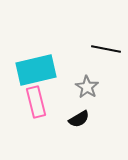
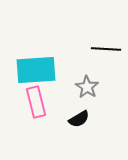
black line: rotated 8 degrees counterclockwise
cyan rectangle: rotated 9 degrees clockwise
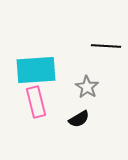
black line: moved 3 px up
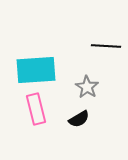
pink rectangle: moved 7 px down
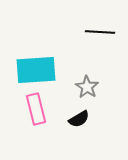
black line: moved 6 px left, 14 px up
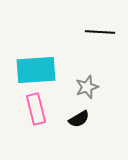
gray star: rotated 20 degrees clockwise
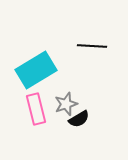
black line: moved 8 px left, 14 px down
cyan rectangle: rotated 27 degrees counterclockwise
gray star: moved 21 px left, 17 px down
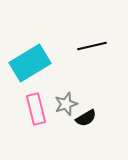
black line: rotated 16 degrees counterclockwise
cyan rectangle: moved 6 px left, 7 px up
black semicircle: moved 7 px right, 1 px up
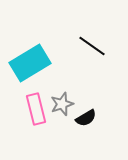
black line: rotated 48 degrees clockwise
gray star: moved 4 px left
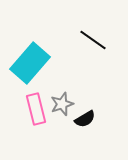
black line: moved 1 px right, 6 px up
cyan rectangle: rotated 18 degrees counterclockwise
black semicircle: moved 1 px left, 1 px down
